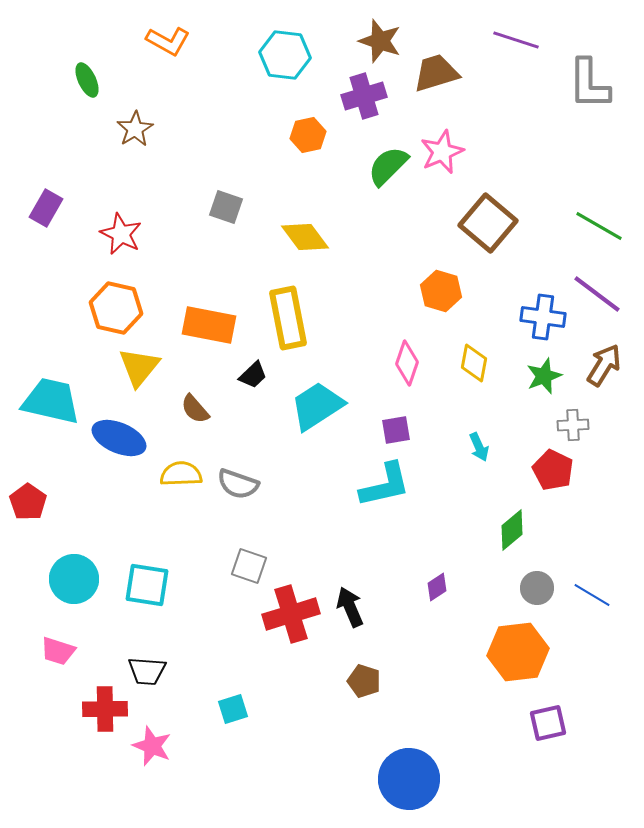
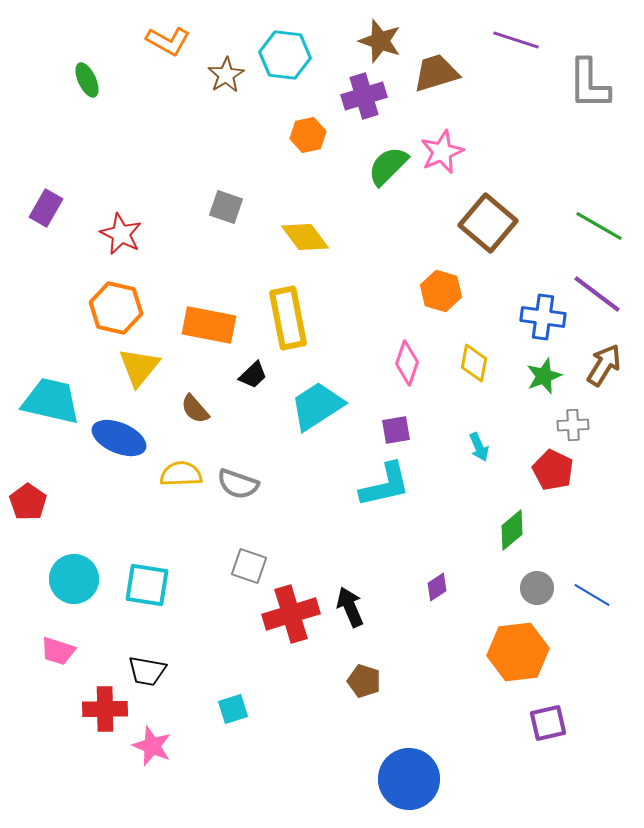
brown star at (135, 129): moved 91 px right, 54 px up
black trapezoid at (147, 671): rotated 6 degrees clockwise
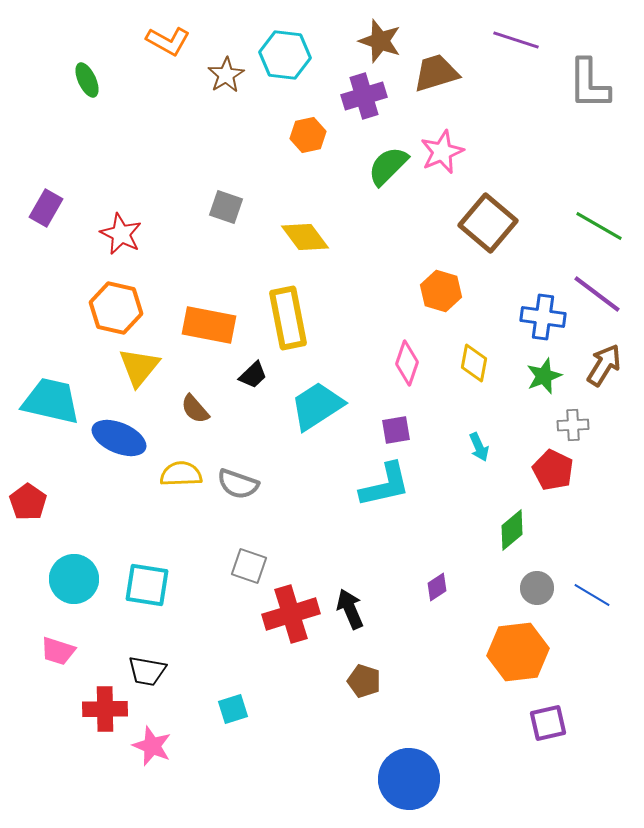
black arrow at (350, 607): moved 2 px down
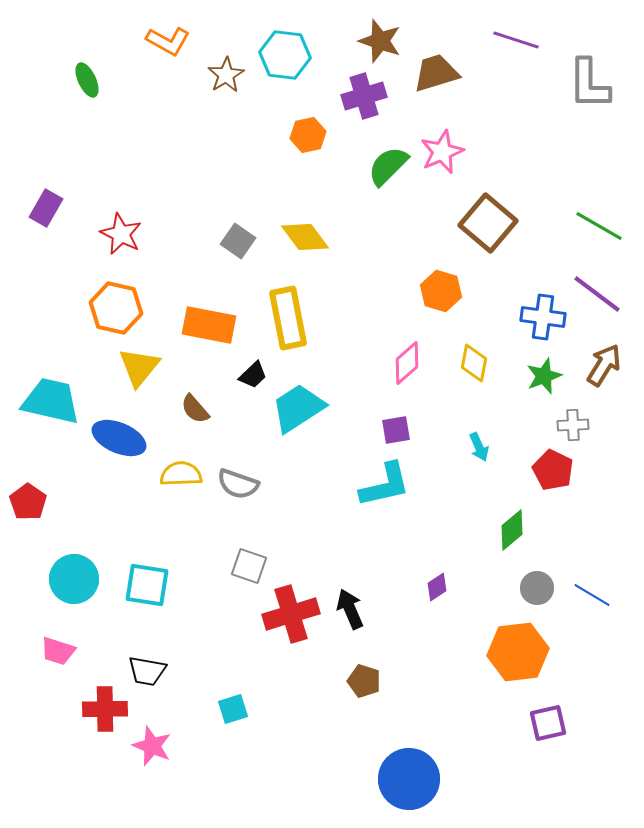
gray square at (226, 207): moved 12 px right, 34 px down; rotated 16 degrees clockwise
pink diamond at (407, 363): rotated 30 degrees clockwise
cyan trapezoid at (317, 406): moved 19 px left, 2 px down
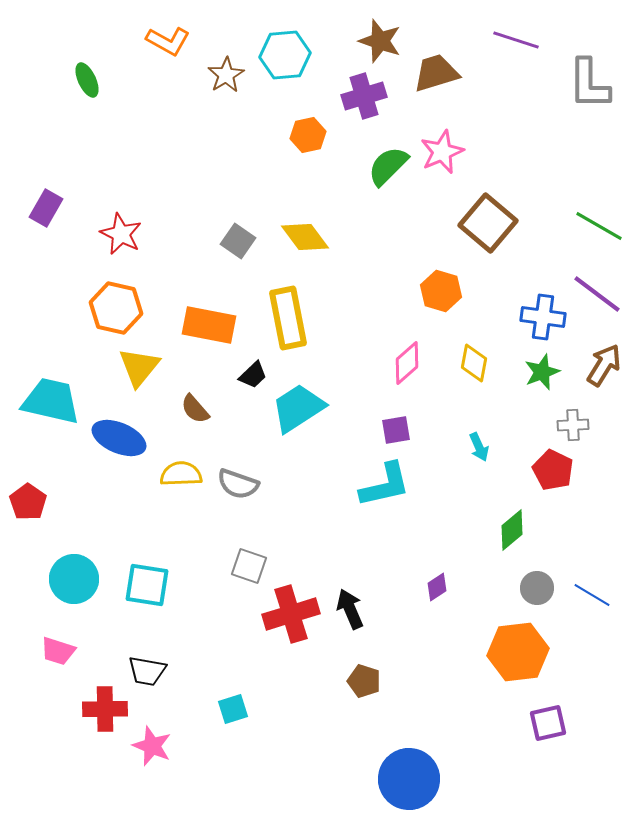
cyan hexagon at (285, 55): rotated 12 degrees counterclockwise
green star at (544, 376): moved 2 px left, 4 px up
